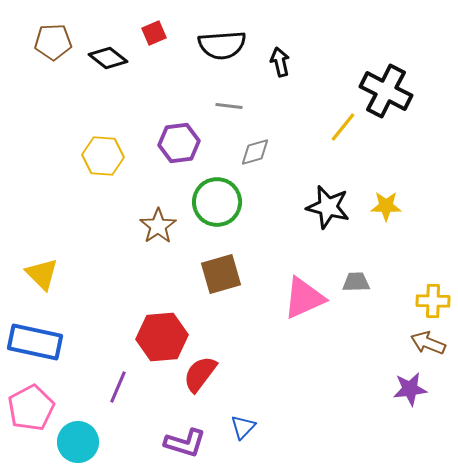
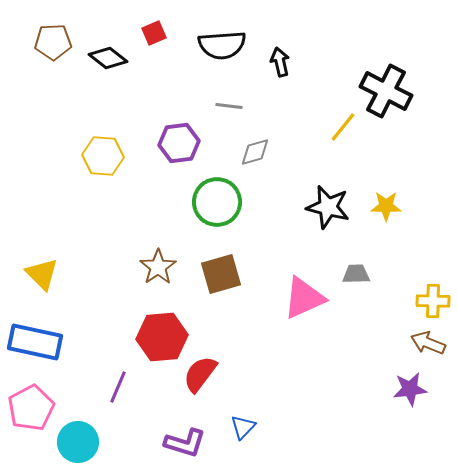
brown star: moved 41 px down
gray trapezoid: moved 8 px up
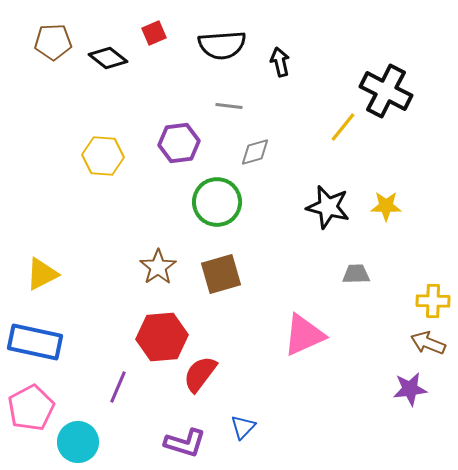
yellow triangle: rotated 48 degrees clockwise
pink triangle: moved 37 px down
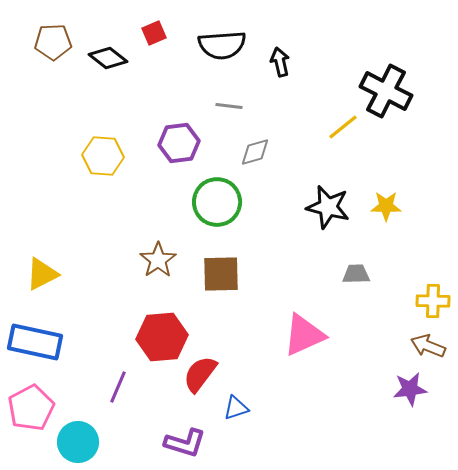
yellow line: rotated 12 degrees clockwise
brown star: moved 7 px up
brown square: rotated 15 degrees clockwise
brown arrow: moved 3 px down
blue triangle: moved 7 px left, 19 px up; rotated 28 degrees clockwise
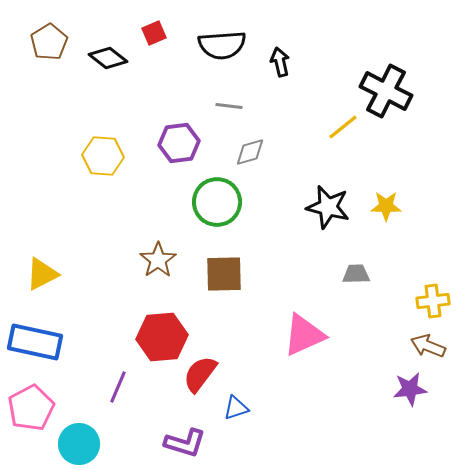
brown pentagon: moved 4 px left; rotated 30 degrees counterclockwise
gray diamond: moved 5 px left
brown square: moved 3 px right
yellow cross: rotated 8 degrees counterclockwise
cyan circle: moved 1 px right, 2 px down
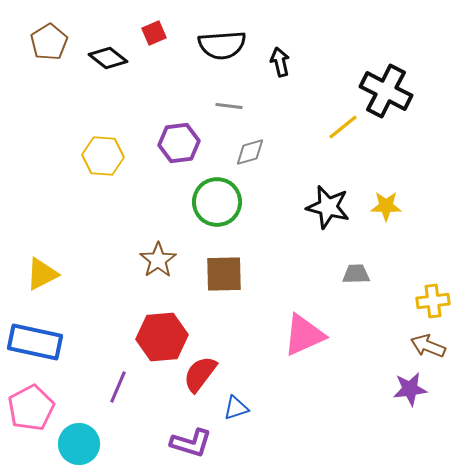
purple L-shape: moved 6 px right
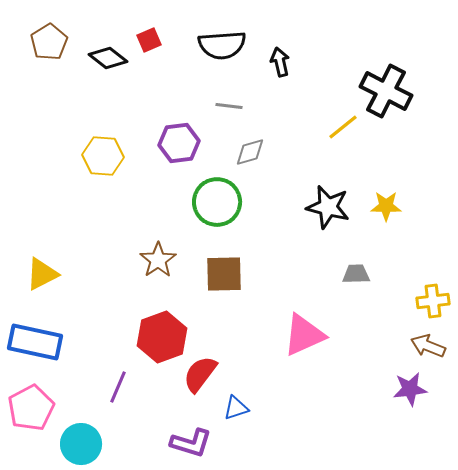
red square: moved 5 px left, 7 px down
red hexagon: rotated 15 degrees counterclockwise
cyan circle: moved 2 px right
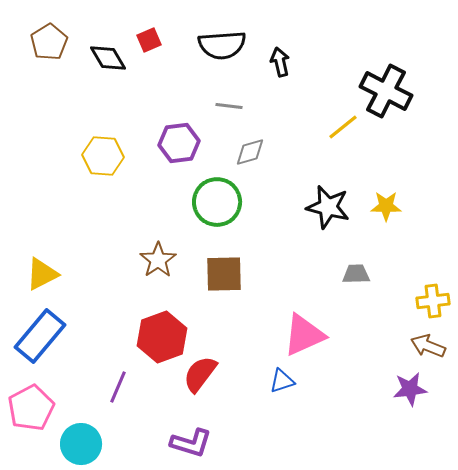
black diamond: rotated 21 degrees clockwise
blue rectangle: moved 5 px right, 6 px up; rotated 62 degrees counterclockwise
blue triangle: moved 46 px right, 27 px up
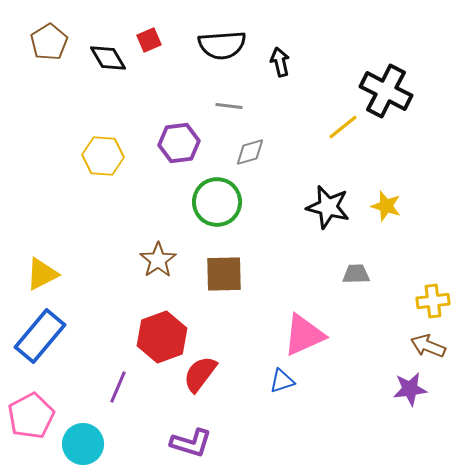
yellow star: rotated 16 degrees clockwise
pink pentagon: moved 8 px down
cyan circle: moved 2 px right
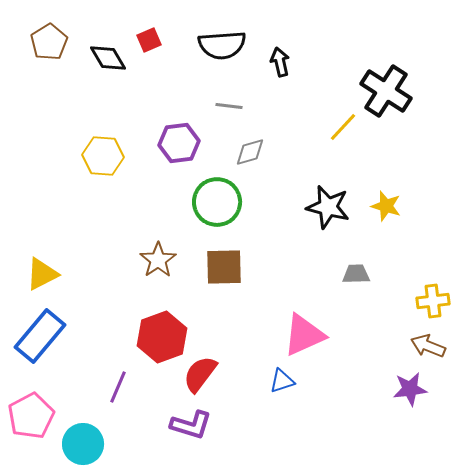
black cross: rotated 6 degrees clockwise
yellow line: rotated 8 degrees counterclockwise
brown square: moved 7 px up
purple L-shape: moved 18 px up
